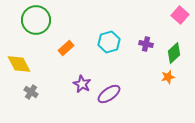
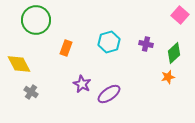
orange rectangle: rotated 28 degrees counterclockwise
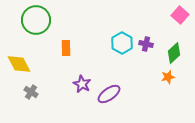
cyan hexagon: moved 13 px right, 1 px down; rotated 15 degrees counterclockwise
orange rectangle: rotated 21 degrees counterclockwise
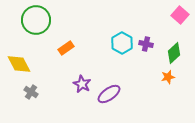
orange rectangle: rotated 56 degrees clockwise
